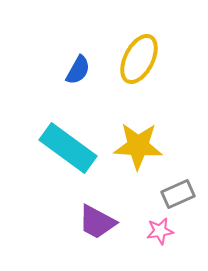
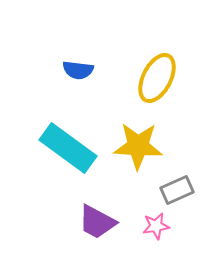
yellow ellipse: moved 18 px right, 19 px down
blue semicircle: rotated 68 degrees clockwise
gray rectangle: moved 1 px left, 4 px up
pink star: moved 4 px left, 5 px up
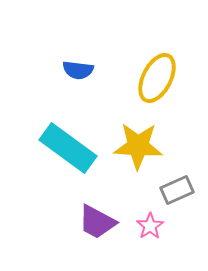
pink star: moved 6 px left; rotated 24 degrees counterclockwise
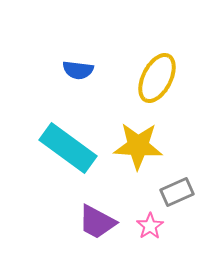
gray rectangle: moved 2 px down
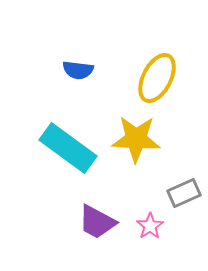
yellow star: moved 2 px left, 7 px up
gray rectangle: moved 7 px right, 1 px down
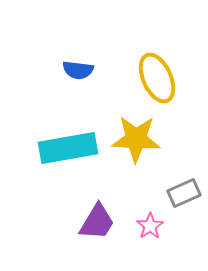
yellow ellipse: rotated 51 degrees counterclockwise
cyan rectangle: rotated 46 degrees counterclockwise
purple trapezoid: rotated 87 degrees counterclockwise
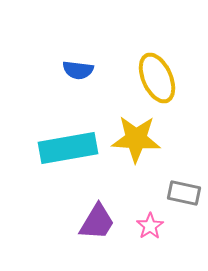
gray rectangle: rotated 36 degrees clockwise
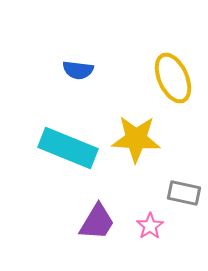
yellow ellipse: moved 16 px right
cyan rectangle: rotated 32 degrees clockwise
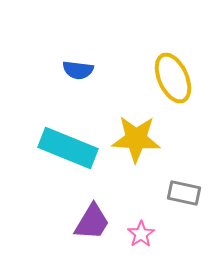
purple trapezoid: moved 5 px left
pink star: moved 9 px left, 8 px down
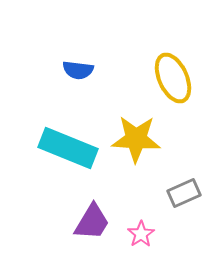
gray rectangle: rotated 36 degrees counterclockwise
